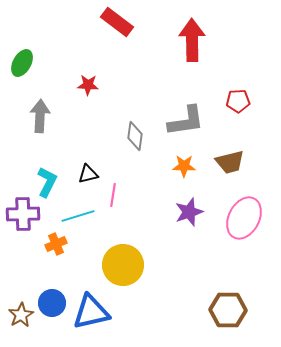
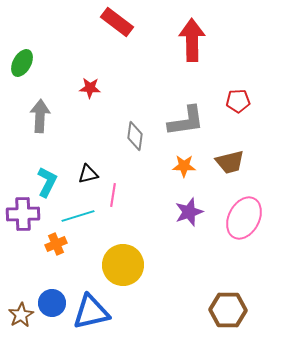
red star: moved 2 px right, 3 px down
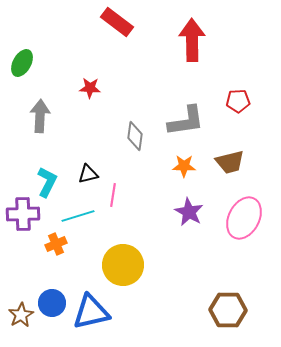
purple star: rotated 24 degrees counterclockwise
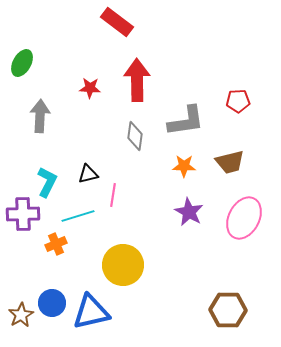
red arrow: moved 55 px left, 40 px down
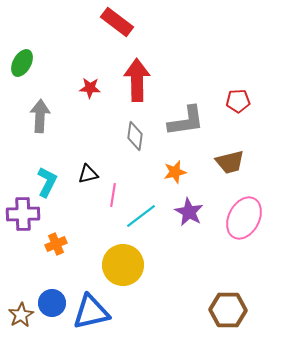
orange star: moved 9 px left, 6 px down; rotated 15 degrees counterclockwise
cyan line: moved 63 px right; rotated 20 degrees counterclockwise
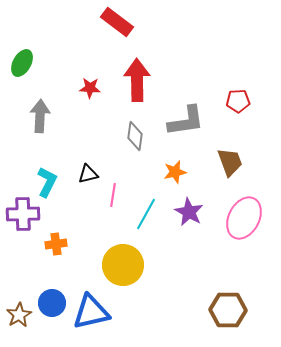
brown trapezoid: rotated 96 degrees counterclockwise
cyan line: moved 5 px right, 2 px up; rotated 24 degrees counterclockwise
orange cross: rotated 15 degrees clockwise
brown star: moved 2 px left
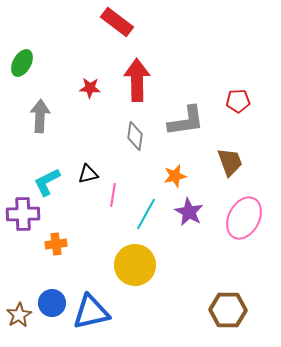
orange star: moved 4 px down
cyan L-shape: rotated 144 degrees counterclockwise
yellow circle: moved 12 px right
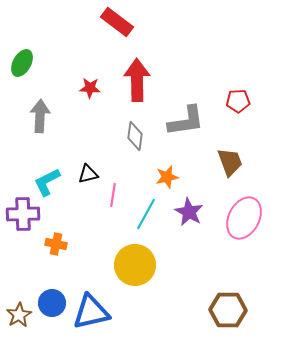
orange star: moved 8 px left, 1 px down
orange cross: rotated 20 degrees clockwise
